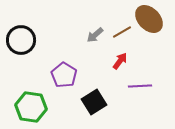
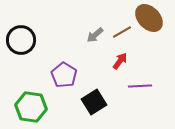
brown ellipse: moved 1 px up
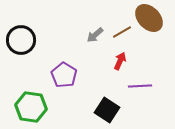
red arrow: rotated 12 degrees counterclockwise
black square: moved 13 px right, 8 px down; rotated 25 degrees counterclockwise
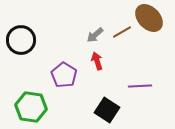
red arrow: moved 23 px left; rotated 42 degrees counterclockwise
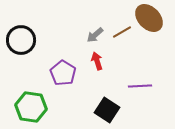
purple pentagon: moved 1 px left, 2 px up
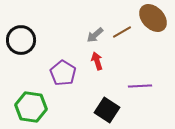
brown ellipse: moved 4 px right
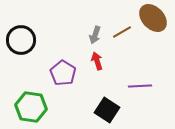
gray arrow: rotated 30 degrees counterclockwise
